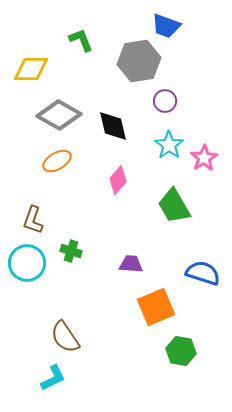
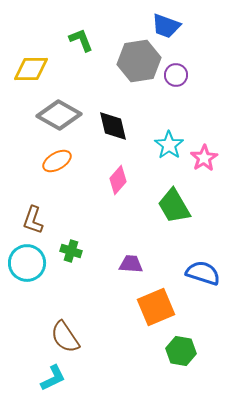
purple circle: moved 11 px right, 26 px up
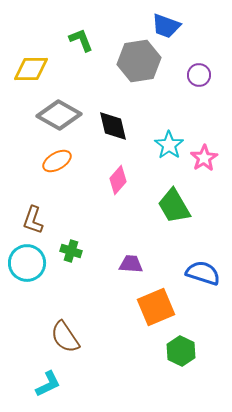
purple circle: moved 23 px right
green hexagon: rotated 16 degrees clockwise
cyan L-shape: moved 5 px left, 6 px down
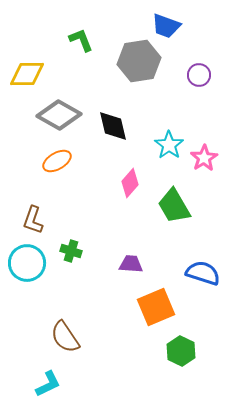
yellow diamond: moved 4 px left, 5 px down
pink diamond: moved 12 px right, 3 px down
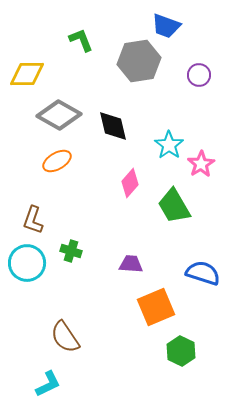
pink star: moved 3 px left, 6 px down
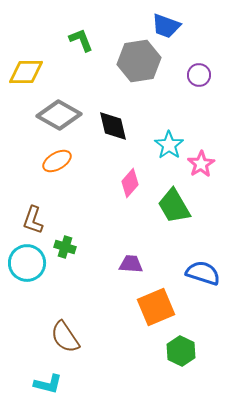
yellow diamond: moved 1 px left, 2 px up
green cross: moved 6 px left, 4 px up
cyan L-shape: rotated 40 degrees clockwise
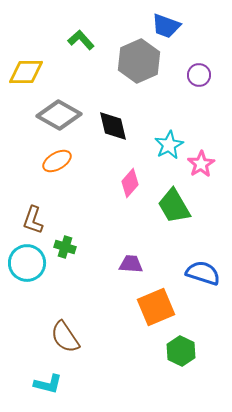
green L-shape: rotated 20 degrees counterclockwise
gray hexagon: rotated 15 degrees counterclockwise
cyan star: rotated 8 degrees clockwise
